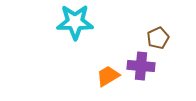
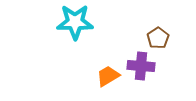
brown pentagon: rotated 10 degrees counterclockwise
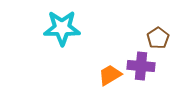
cyan star: moved 13 px left, 6 px down
orange trapezoid: moved 2 px right, 1 px up
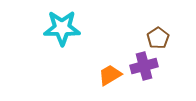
purple cross: moved 3 px right; rotated 20 degrees counterclockwise
